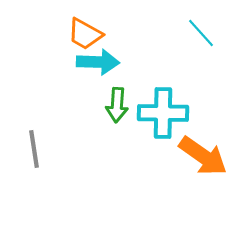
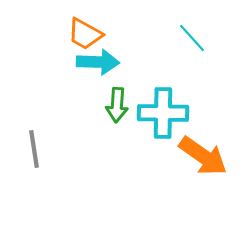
cyan line: moved 9 px left, 5 px down
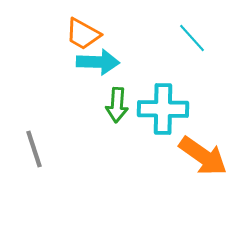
orange trapezoid: moved 2 px left
cyan cross: moved 4 px up
gray line: rotated 9 degrees counterclockwise
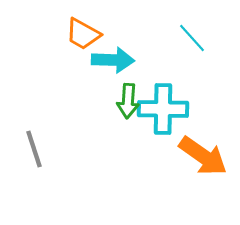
cyan arrow: moved 15 px right, 2 px up
green arrow: moved 11 px right, 4 px up
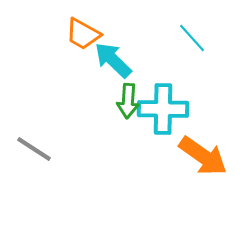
cyan arrow: rotated 138 degrees counterclockwise
gray line: rotated 39 degrees counterclockwise
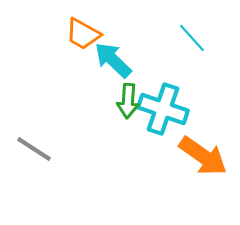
cyan cross: rotated 18 degrees clockwise
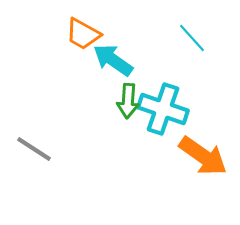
cyan arrow: rotated 9 degrees counterclockwise
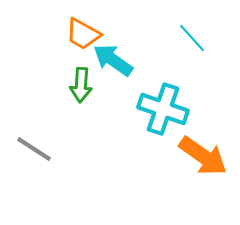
green arrow: moved 47 px left, 16 px up
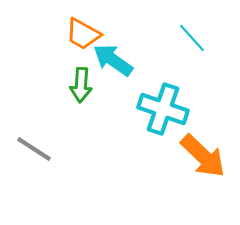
orange arrow: rotated 9 degrees clockwise
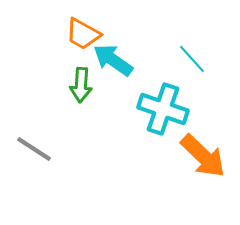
cyan line: moved 21 px down
